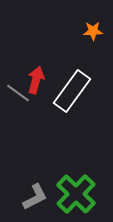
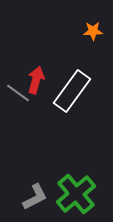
green cross: rotated 6 degrees clockwise
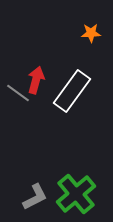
orange star: moved 2 px left, 2 px down
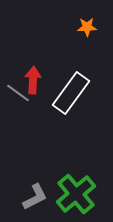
orange star: moved 4 px left, 6 px up
red arrow: moved 3 px left; rotated 12 degrees counterclockwise
white rectangle: moved 1 px left, 2 px down
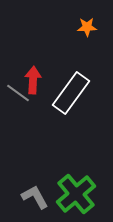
gray L-shape: rotated 92 degrees counterclockwise
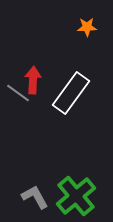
green cross: moved 2 px down
